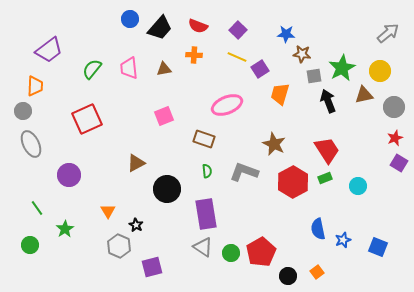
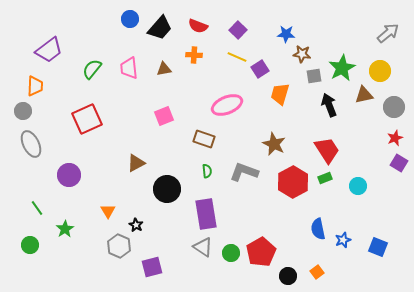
black arrow at (328, 101): moved 1 px right, 4 px down
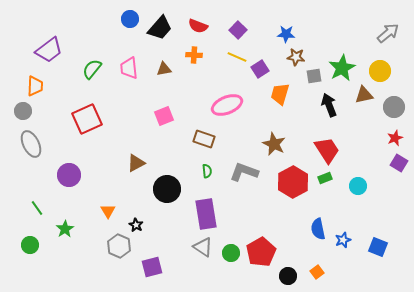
brown star at (302, 54): moved 6 px left, 3 px down
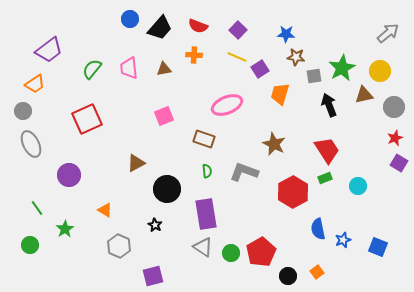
orange trapezoid at (35, 86): moved 2 px up; rotated 55 degrees clockwise
red hexagon at (293, 182): moved 10 px down
orange triangle at (108, 211): moved 3 px left, 1 px up; rotated 28 degrees counterclockwise
black star at (136, 225): moved 19 px right
purple square at (152, 267): moved 1 px right, 9 px down
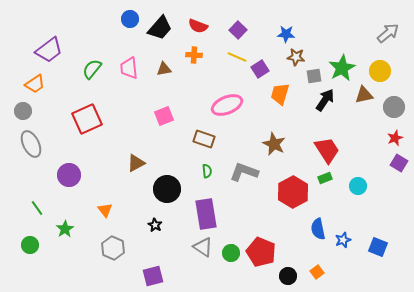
black arrow at (329, 105): moved 4 px left, 5 px up; rotated 55 degrees clockwise
orange triangle at (105, 210): rotated 21 degrees clockwise
gray hexagon at (119, 246): moved 6 px left, 2 px down
red pentagon at (261, 252): rotated 20 degrees counterclockwise
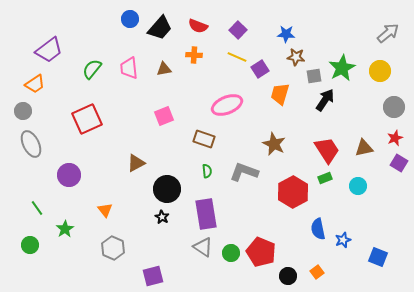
brown triangle at (364, 95): moved 53 px down
black star at (155, 225): moved 7 px right, 8 px up
blue square at (378, 247): moved 10 px down
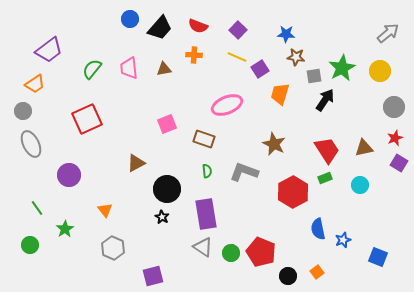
pink square at (164, 116): moved 3 px right, 8 px down
cyan circle at (358, 186): moved 2 px right, 1 px up
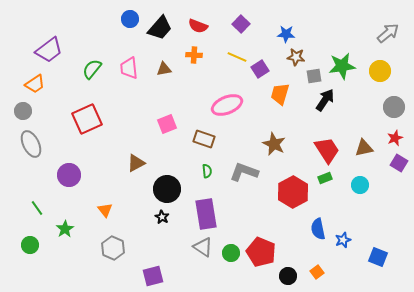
purple square at (238, 30): moved 3 px right, 6 px up
green star at (342, 68): moved 2 px up; rotated 20 degrees clockwise
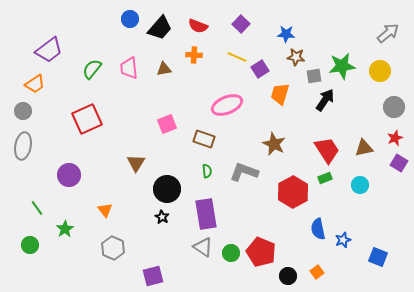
gray ellipse at (31, 144): moved 8 px left, 2 px down; rotated 36 degrees clockwise
brown triangle at (136, 163): rotated 30 degrees counterclockwise
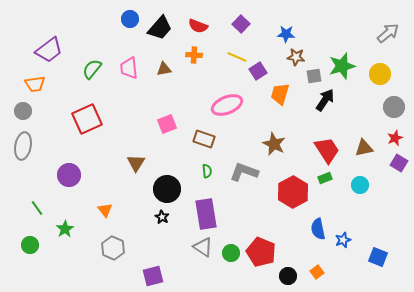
green star at (342, 66): rotated 8 degrees counterclockwise
purple square at (260, 69): moved 2 px left, 2 px down
yellow circle at (380, 71): moved 3 px down
orange trapezoid at (35, 84): rotated 25 degrees clockwise
